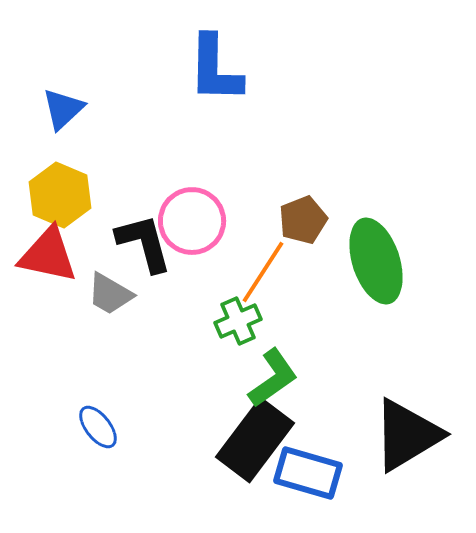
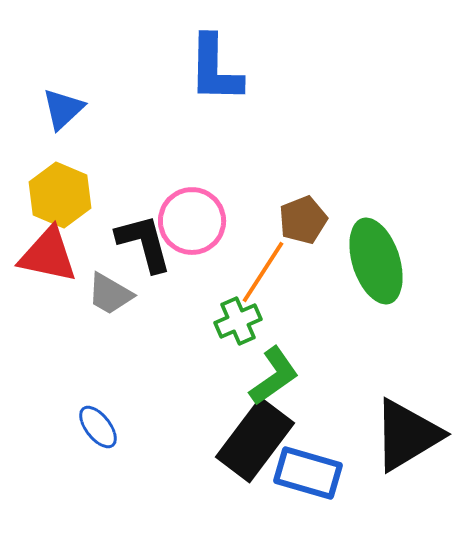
green L-shape: moved 1 px right, 2 px up
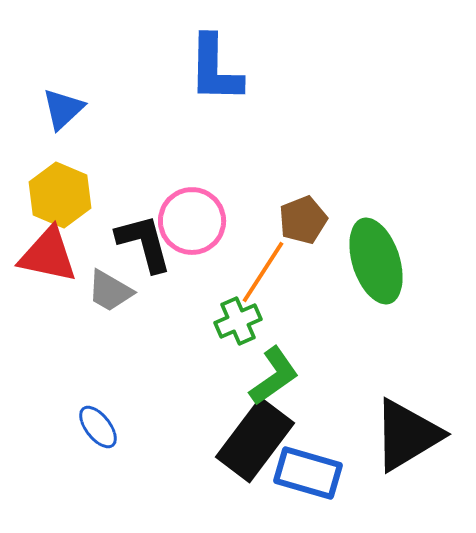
gray trapezoid: moved 3 px up
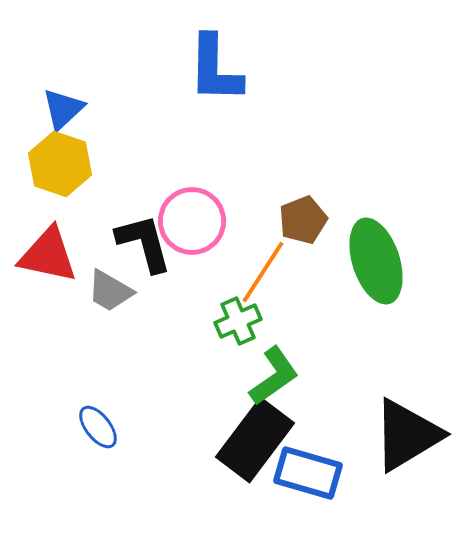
yellow hexagon: moved 31 px up; rotated 4 degrees counterclockwise
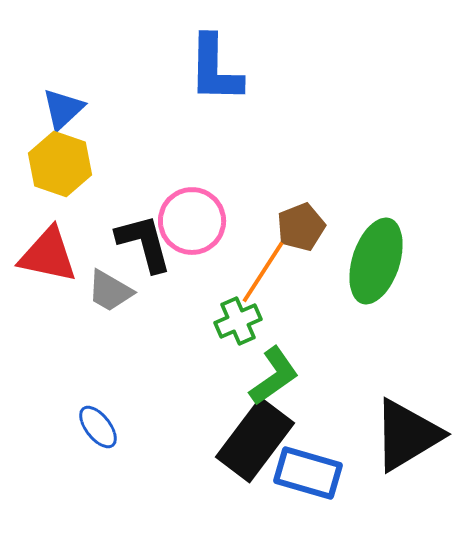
brown pentagon: moved 2 px left, 7 px down
green ellipse: rotated 36 degrees clockwise
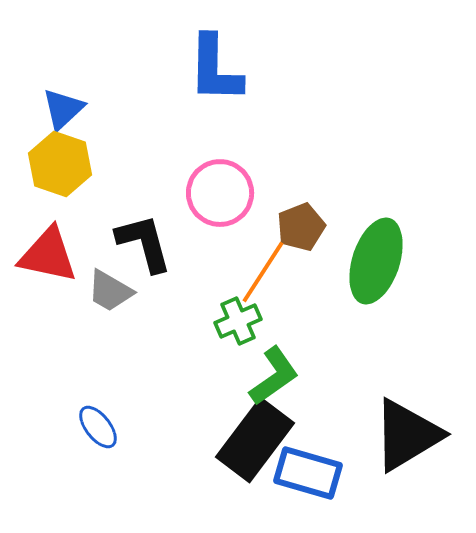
pink circle: moved 28 px right, 28 px up
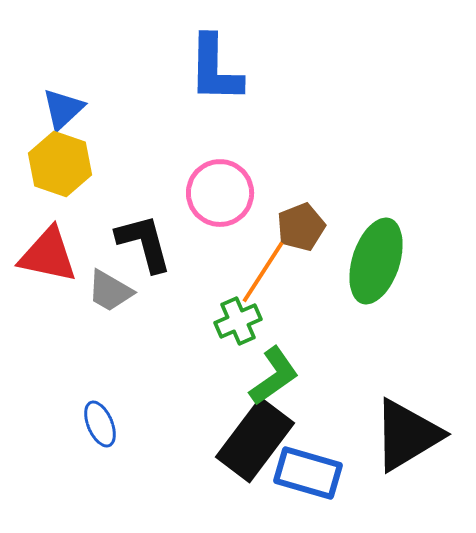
blue ellipse: moved 2 px right, 3 px up; rotated 15 degrees clockwise
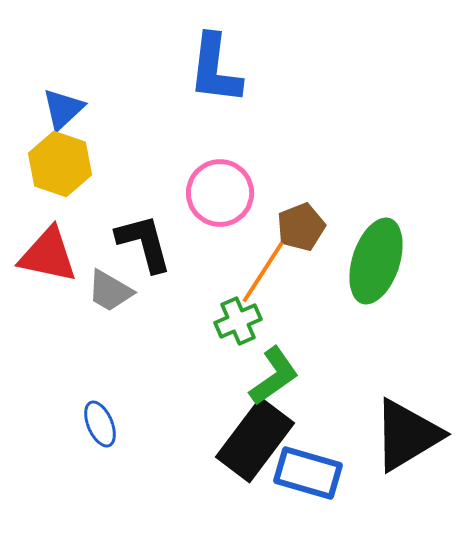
blue L-shape: rotated 6 degrees clockwise
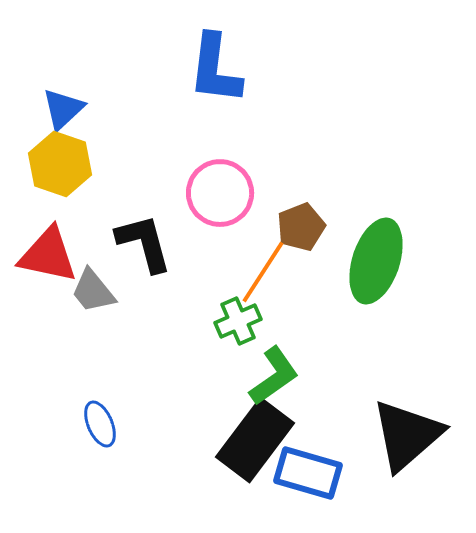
gray trapezoid: moved 17 px left; rotated 21 degrees clockwise
black triangle: rotated 10 degrees counterclockwise
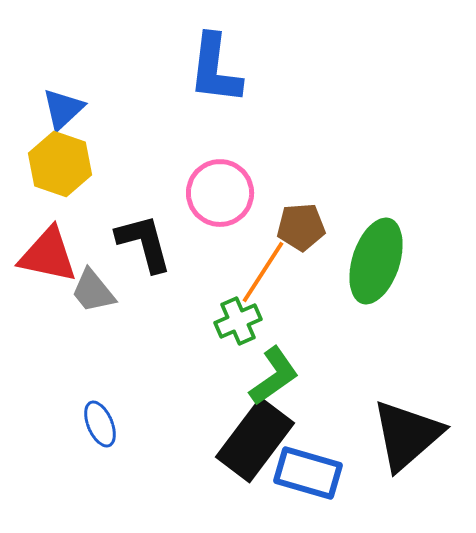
brown pentagon: rotated 18 degrees clockwise
